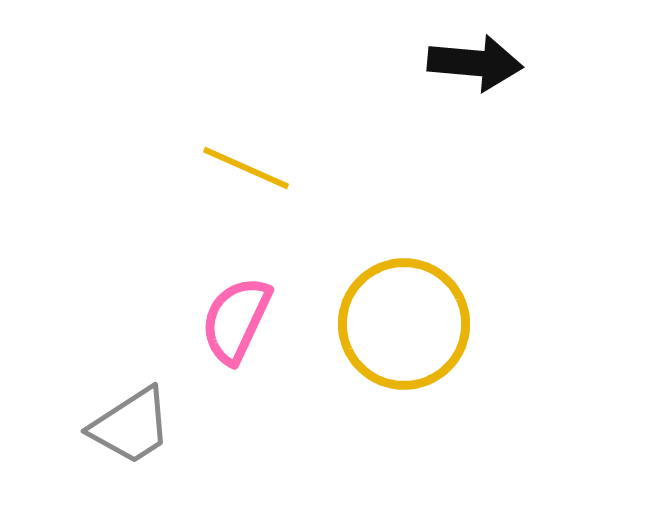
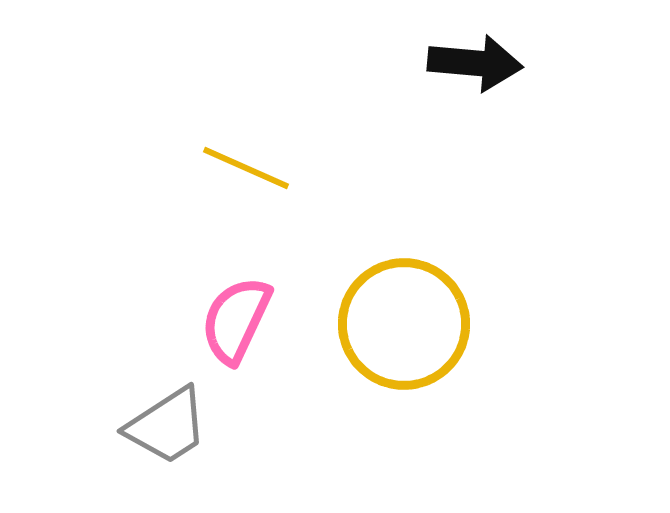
gray trapezoid: moved 36 px right
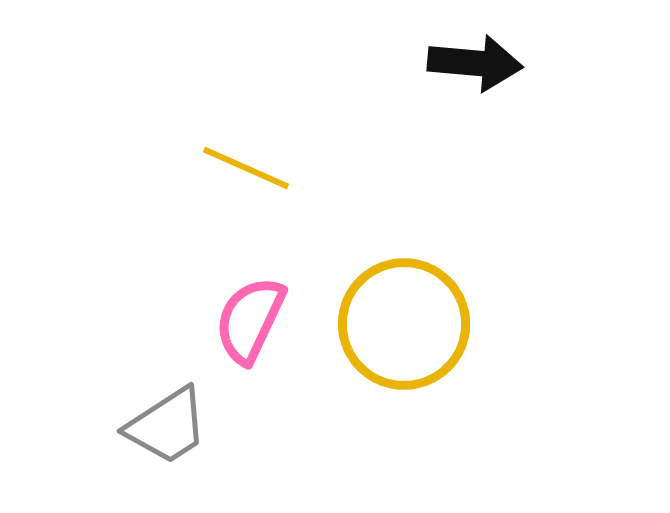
pink semicircle: moved 14 px right
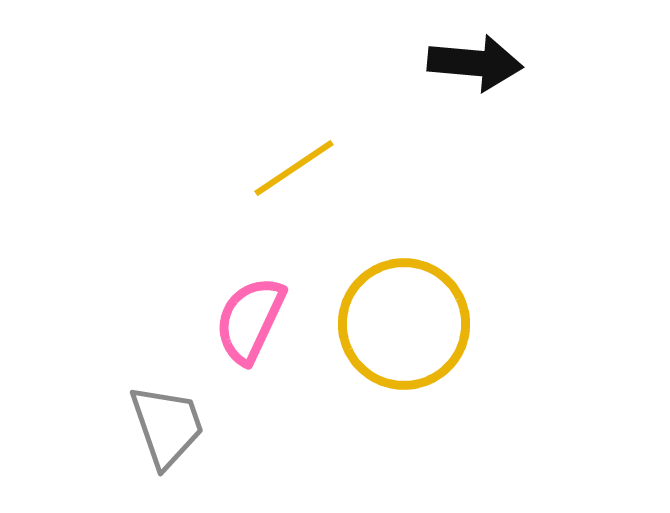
yellow line: moved 48 px right; rotated 58 degrees counterclockwise
gray trapezoid: rotated 76 degrees counterclockwise
